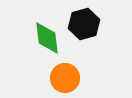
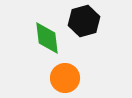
black hexagon: moved 3 px up
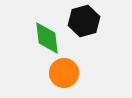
orange circle: moved 1 px left, 5 px up
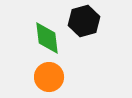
orange circle: moved 15 px left, 4 px down
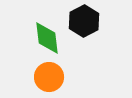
black hexagon: rotated 12 degrees counterclockwise
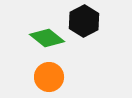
green diamond: rotated 44 degrees counterclockwise
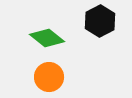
black hexagon: moved 16 px right
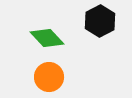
green diamond: rotated 8 degrees clockwise
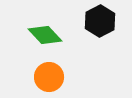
green diamond: moved 2 px left, 3 px up
